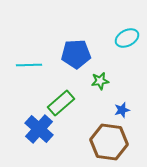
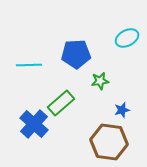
blue cross: moved 5 px left, 5 px up
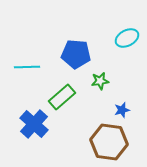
blue pentagon: rotated 8 degrees clockwise
cyan line: moved 2 px left, 2 px down
green rectangle: moved 1 px right, 6 px up
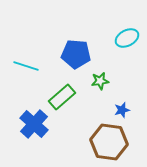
cyan line: moved 1 px left, 1 px up; rotated 20 degrees clockwise
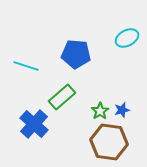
green star: moved 30 px down; rotated 24 degrees counterclockwise
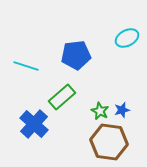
blue pentagon: moved 1 px down; rotated 12 degrees counterclockwise
green star: rotated 12 degrees counterclockwise
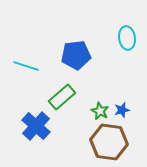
cyan ellipse: rotated 70 degrees counterclockwise
blue cross: moved 2 px right, 2 px down
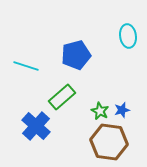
cyan ellipse: moved 1 px right, 2 px up
blue pentagon: rotated 8 degrees counterclockwise
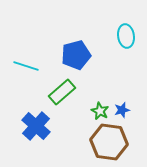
cyan ellipse: moved 2 px left
green rectangle: moved 5 px up
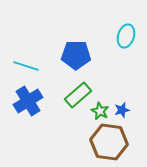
cyan ellipse: rotated 25 degrees clockwise
blue pentagon: rotated 16 degrees clockwise
green rectangle: moved 16 px right, 3 px down
blue cross: moved 8 px left, 25 px up; rotated 16 degrees clockwise
